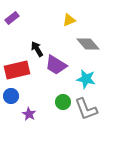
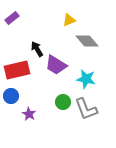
gray diamond: moved 1 px left, 3 px up
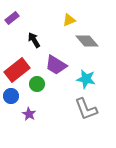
black arrow: moved 3 px left, 9 px up
red rectangle: rotated 25 degrees counterclockwise
green circle: moved 26 px left, 18 px up
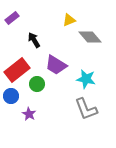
gray diamond: moved 3 px right, 4 px up
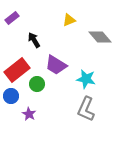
gray diamond: moved 10 px right
gray L-shape: rotated 45 degrees clockwise
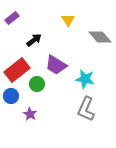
yellow triangle: moved 1 px left; rotated 40 degrees counterclockwise
black arrow: rotated 84 degrees clockwise
cyan star: moved 1 px left
purple star: moved 1 px right
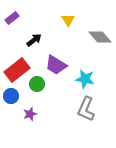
purple star: rotated 24 degrees clockwise
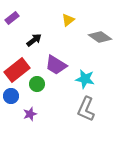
yellow triangle: rotated 24 degrees clockwise
gray diamond: rotated 15 degrees counterclockwise
